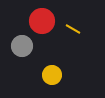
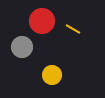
gray circle: moved 1 px down
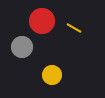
yellow line: moved 1 px right, 1 px up
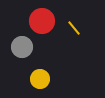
yellow line: rotated 21 degrees clockwise
yellow circle: moved 12 px left, 4 px down
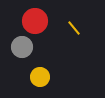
red circle: moved 7 px left
yellow circle: moved 2 px up
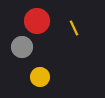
red circle: moved 2 px right
yellow line: rotated 14 degrees clockwise
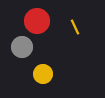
yellow line: moved 1 px right, 1 px up
yellow circle: moved 3 px right, 3 px up
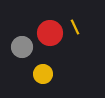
red circle: moved 13 px right, 12 px down
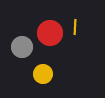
yellow line: rotated 28 degrees clockwise
